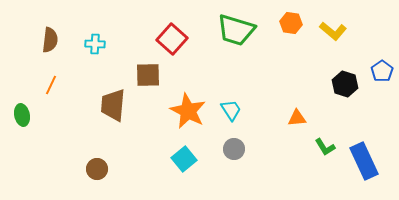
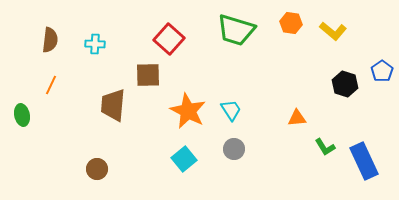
red square: moved 3 px left
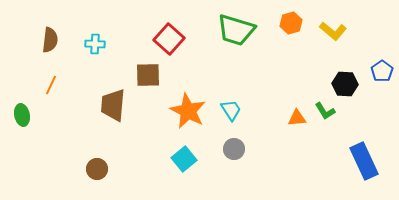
orange hexagon: rotated 25 degrees counterclockwise
black hexagon: rotated 15 degrees counterclockwise
green L-shape: moved 36 px up
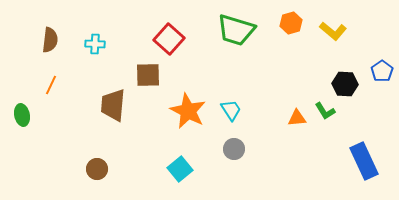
cyan square: moved 4 px left, 10 px down
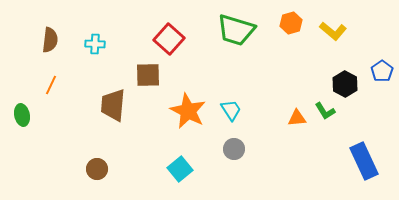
black hexagon: rotated 25 degrees clockwise
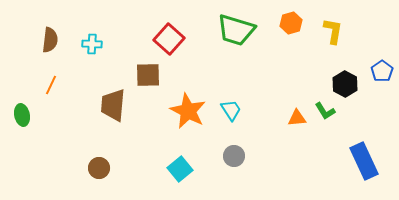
yellow L-shape: rotated 120 degrees counterclockwise
cyan cross: moved 3 px left
gray circle: moved 7 px down
brown circle: moved 2 px right, 1 px up
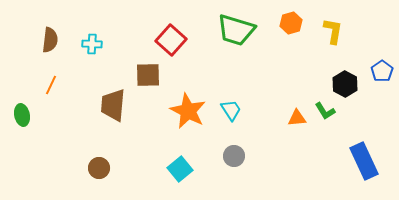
red square: moved 2 px right, 1 px down
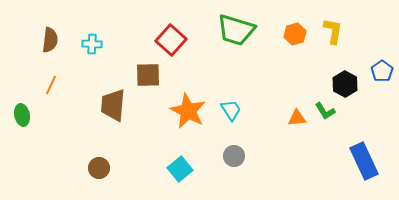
orange hexagon: moved 4 px right, 11 px down
